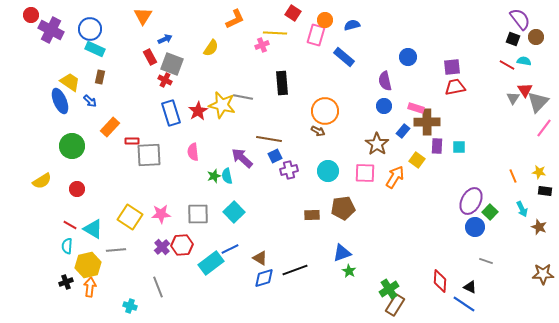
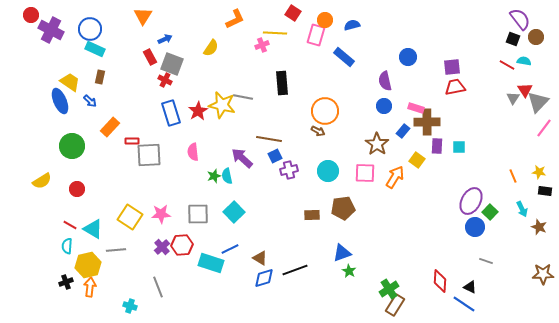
cyan rectangle at (211, 263): rotated 55 degrees clockwise
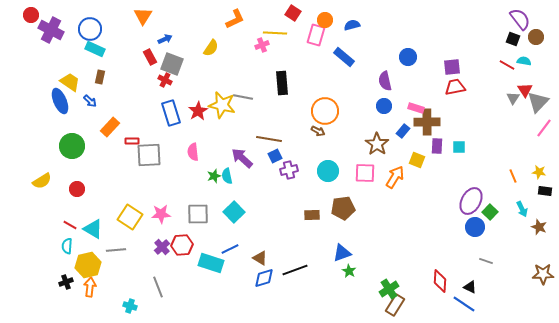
yellow square at (417, 160): rotated 14 degrees counterclockwise
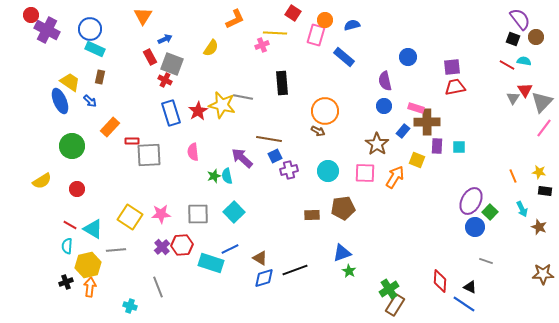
purple cross at (51, 30): moved 4 px left
gray triangle at (538, 102): moved 4 px right
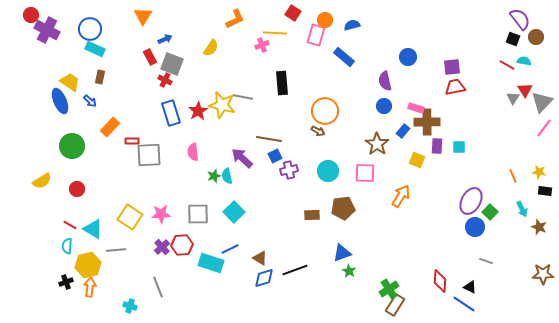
orange arrow at (395, 177): moved 6 px right, 19 px down
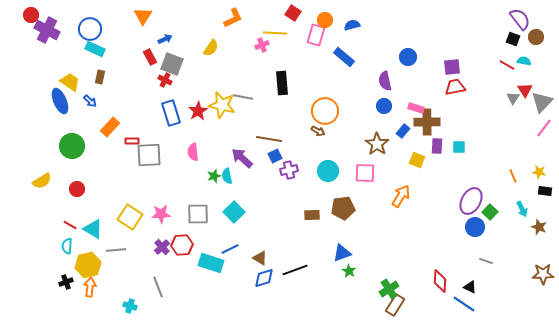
orange L-shape at (235, 19): moved 2 px left, 1 px up
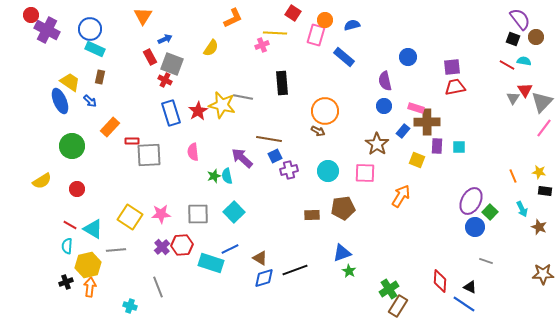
brown rectangle at (395, 305): moved 3 px right, 1 px down
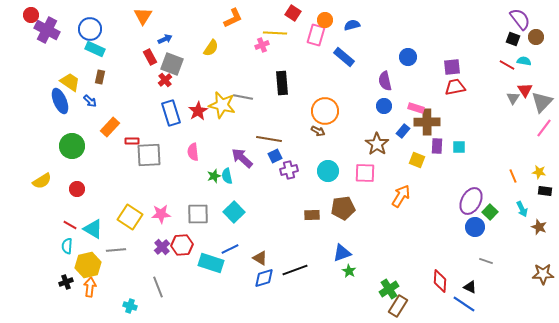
red cross at (165, 80): rotated 24 degrees clockwise
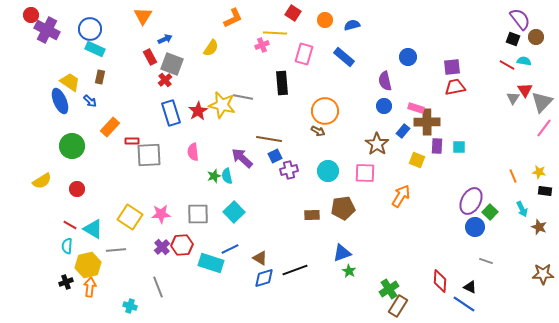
pink rectangle at (316, 35): moved 12 px left, 19 px down
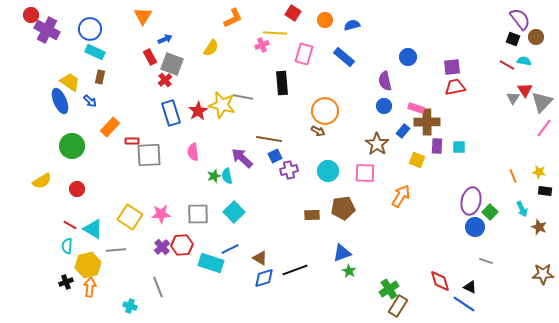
cyan rectangle at (95, 49): moved 3 px down
purple ellipse at (471, 201): rotated 16 degrees counterclockwise
red diamond at (440, 281): rotated 20 degrees counterclockwise
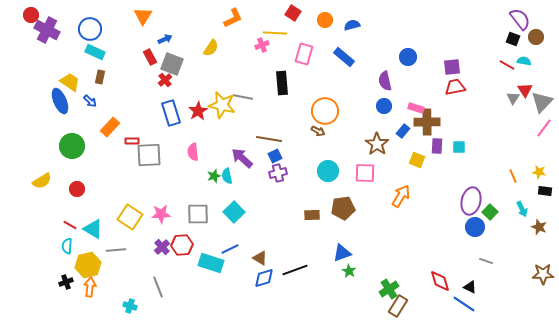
purple cross at (289, 170): moved 11 px left, 3 px down
